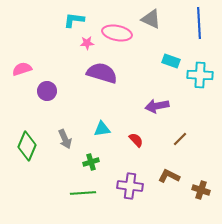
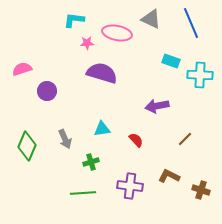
blue line: moved 8 px left; rotated 20 degrees counterclockwise
brown line: moved 5 px right
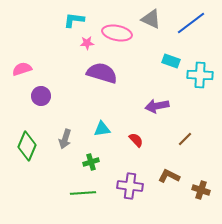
blue line: rotated 76 degrees clockwise
purple circle: moved 6 px left, 5 px down
gray arrow: rotated 42 degrees clockwise
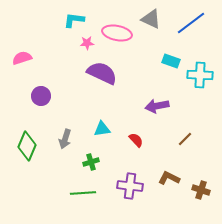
pink semicircle: moved 11 px up
purple semicircle: rotated 8 degrees clockwise
brown L-shape: moved 2 px down
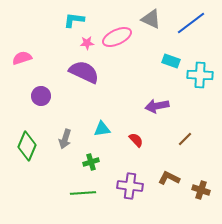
pink ellipse: moved 4 px down; rotated 36 degrees counterclockwise
purple semicircle: moved 18 px left, 1 px up
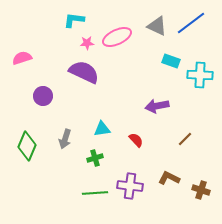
gray triangle: moved 6 px right, 7 px down
purple circle: moved 2 px right
green cross: moved 4 px right, 4 px up
green line: moved 12 px right
